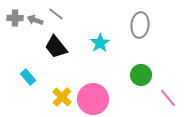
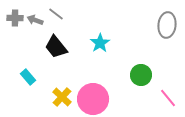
gray ellipse: moved 27 px right
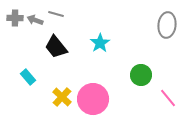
gray line: rotated 21 degrees counterclockwise
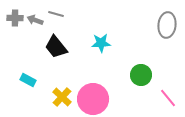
cyan star: moved 1 px right; rotated 30 degrees clockwise
cyan rectangle: moved 3 px down; rotated 21 degrees counterclockwise
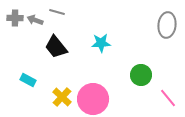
gray line: moved 1 px right, 2 px up
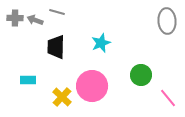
gray ellipse: moved 4 px up; rotated 10 degrees counterclockwise
cyan star: rotated 18 degrees counterclockwise
black trapezoid: rotated 40 degrees clockwise
cyan rectangle: rotated 28 degrees counterclockwise
pink circle: moved 1 px left, 13 px up
